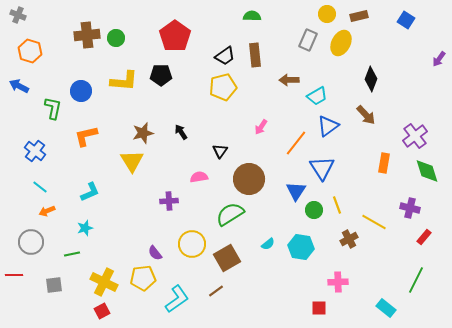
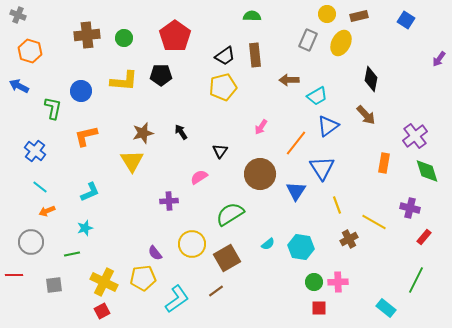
green circle at (116, 38): moved 8 px right
black diamond at (371, 79): rotated 10 degrees counterclockwise
pink semicircle at (199, 177): rotated 24 degrees counterclockwise
brown circle at (249, 179): moved 11 px right, 5 px up
green circle at (314, 210): moved 72 px down
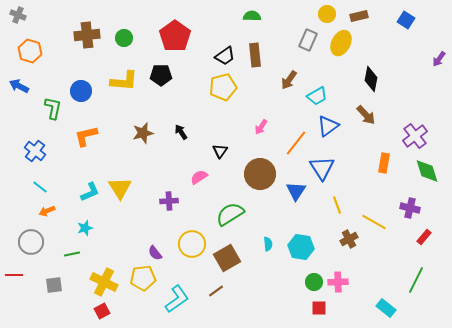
brown arrow at (289, 80): rotated 54 degrees counterclockwise
yellow triangle at (132, 161): moved 12 px left, 27 px down
cyan semicircle at (268, 244): rotated 56 degrees counterclockwise
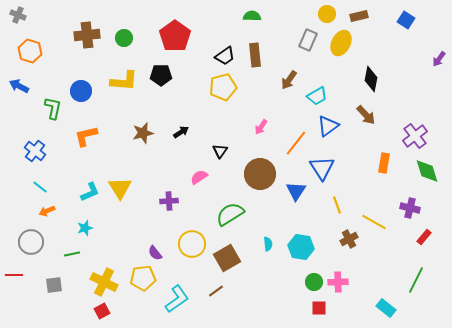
black arrow at (181, 132): rotated 91 degrees clockwise
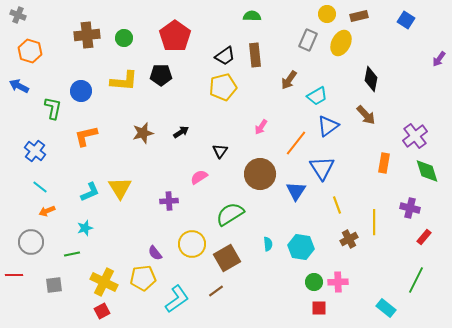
yellow line at (374, 222): rotated 60 degrees clockwise
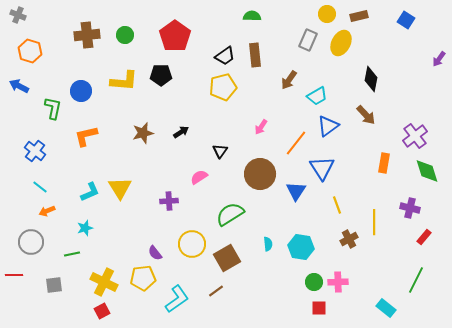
green circle at (124, 38): moved 1 px right, 3 px up
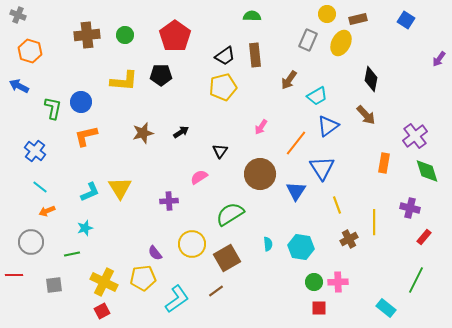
brown rectangle at (359, 16): moved 1 px left, 3 px down
blue circle at (81, 91): moved 11 px down
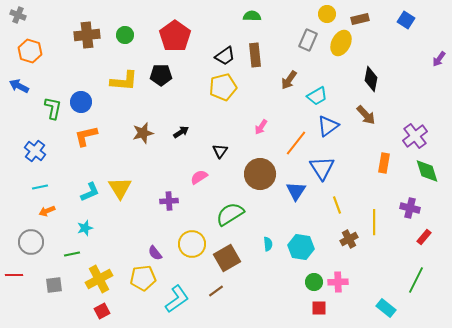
brown rectangle at (358, 19): moved 2 px right
cyan line at (40, 187): rotated 49 degrees counterclockwise
yellow cross at (104, 282): moved 5 px left, 3 px up; rotated 36 degrees clockwise
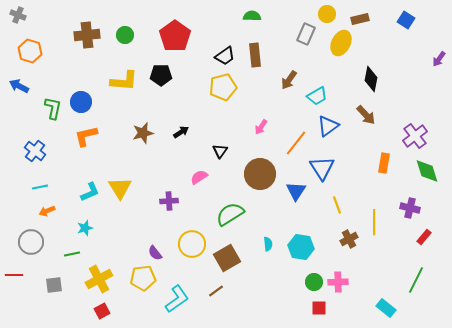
gray rectangle at (308, 40): moved 2 px left, 6 px up
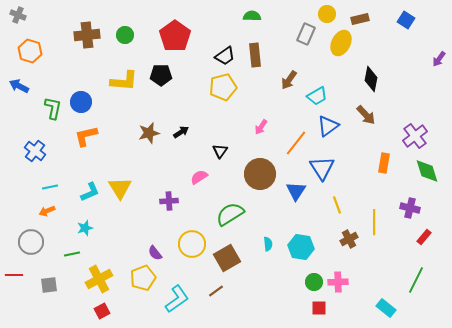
brown star at (143, 133): moved 6 px right
cyan line at (40, 187): moved 10 px right
yellow pentagon at (143, 278): rotated 15 degrees counterclockwise
gray square at (54, 285): moved 5 px left
